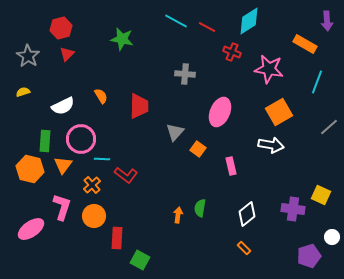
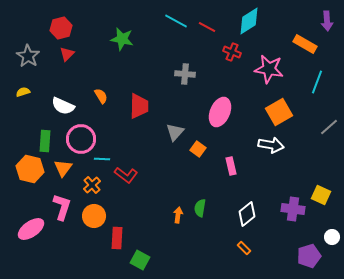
white semicircle at (63, 106): rotated 50 degrees clockwise
orange triangle at (63, 165): moved 3 px down
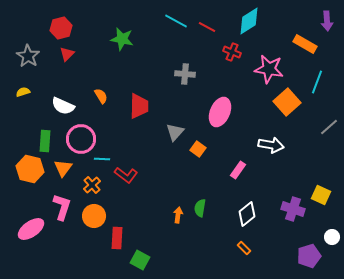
orange square at (279, 112): moved 8 px right, 10 px up; rotated 12 degrees counterclockwise
pink rectangle at (231, 166): moved 7 px right, 4 px down; rotated 48 degrees clockwise
purple cross at (293, 209): rotated 10 degrees clockwise
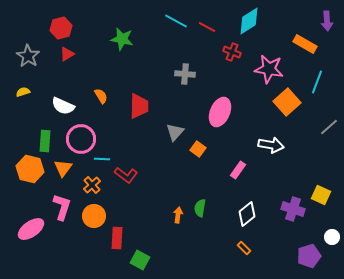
red triangle at (67, 54): rotated 14 degrees clockwise
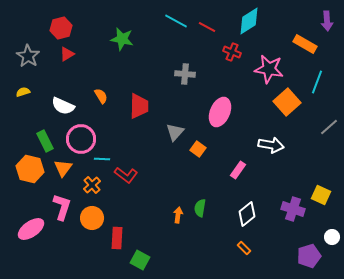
green rectangle at (45, 141): rotated 30 degrees counterclockwise
orange circle at (94, 216): moved 2 px left, 2 px down
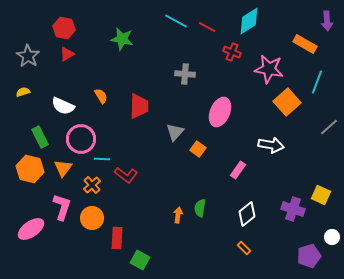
red hexagon at (61, 28): moved 3 px right; rotated 25 degrees clockwise
green rectangle at (45, 141): moved 5 px left, 4 px up
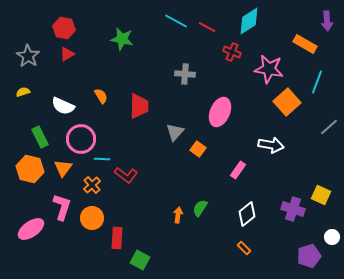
green semicircle at (200, 208): rotated 24 degrees clockwise
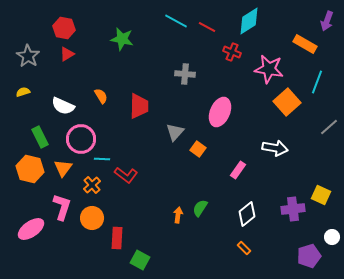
purple arrow at (327, 21): rotated 24 degrees clockwise
white arrow at (271, 145): moved 4 px right, 3 px down
purple cross at (293, 209): rotated 25 degrees counterclockwise
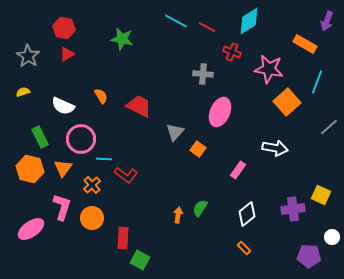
gray cross at (185, 74): moved 18 px right
red trapezoid at (139, 106): rotated 64 degrees counterclockwise
cyan line at (102, 159): moved 2 px right
red rectangle at (117, 238): moved 6 px right
purple pentagon at (309, 256): rotated 20 degrees clockwise
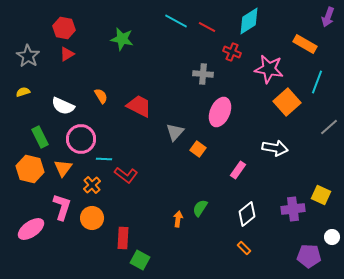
purple arrow at (327, 21): moved 1 px right, 4 px up
orange arrow at (178, 215): moved 4 px down
